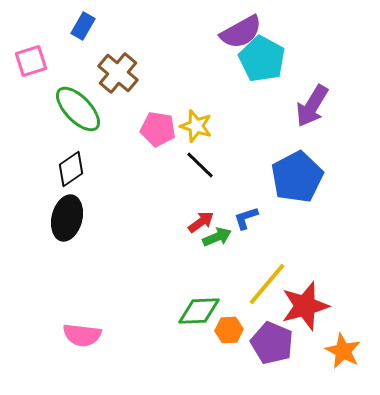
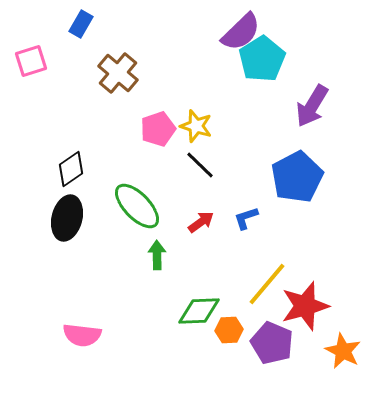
blue rectangle: moved 2 px left, 2 px up
purple semicircle: rotated 15 degrees counterclockwise
cyan pentagon: rotated 12 degrees clockwise
green ellipse: moved 59 px right, 97 px down
pink pentagon: rotated 28 degrees counterclockwise
green arrow: moved 60 px left, 18 px down; rotated 68 degrees counterclockwise
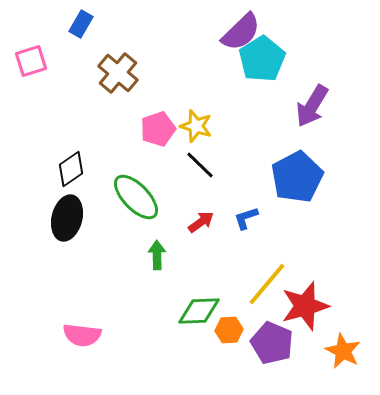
green ellipse: moved 1 px left, 9 px up
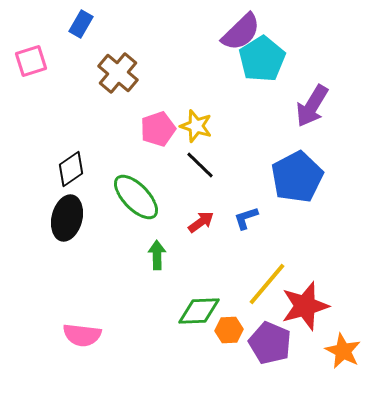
purple pentagon: moved 2 px left
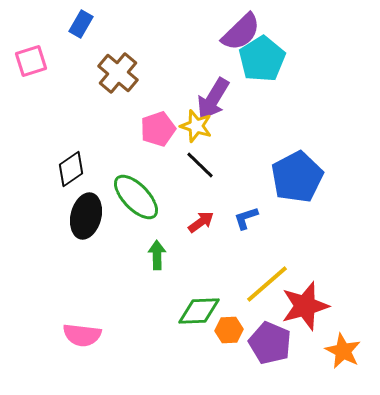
purple arrow: moved 99 px left, 7 px up
black ellipse: moved 19 px right, 2 px up
yellow line: rotated 9 degrees clockwise
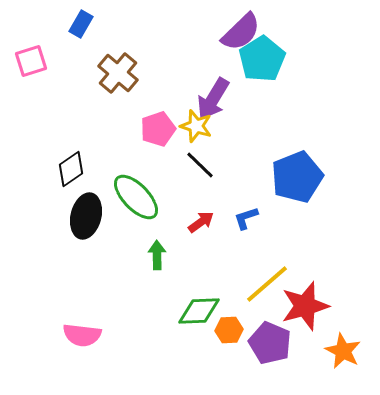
blue pentagon: rotated 6 degrees clockwise
